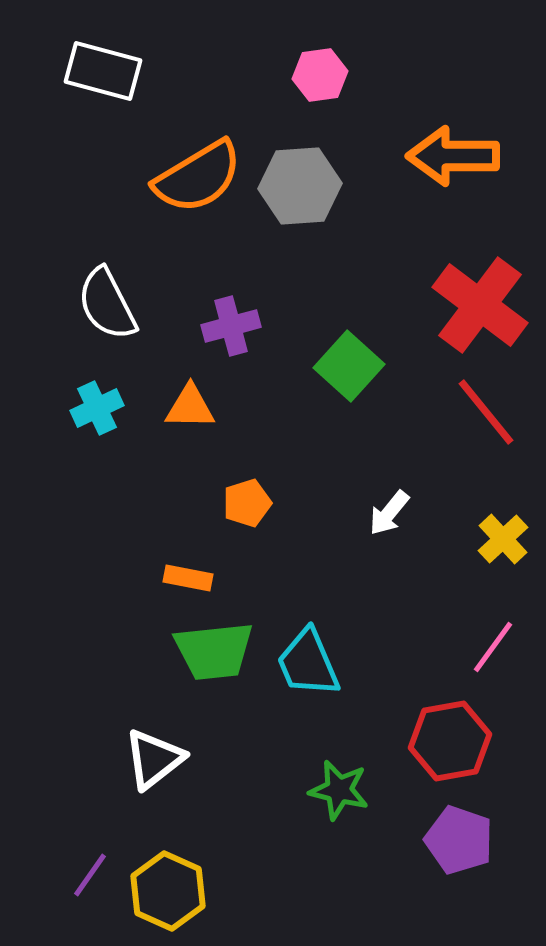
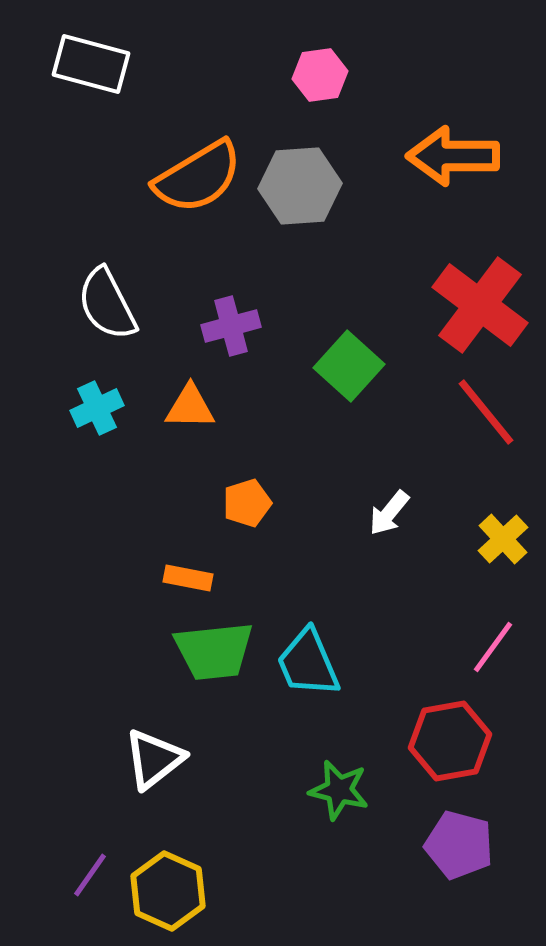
white rectangle: moved 12 px left, 7 px up
purple pentagon: moved 5 px down; rotated 4 degrees counterclockwise
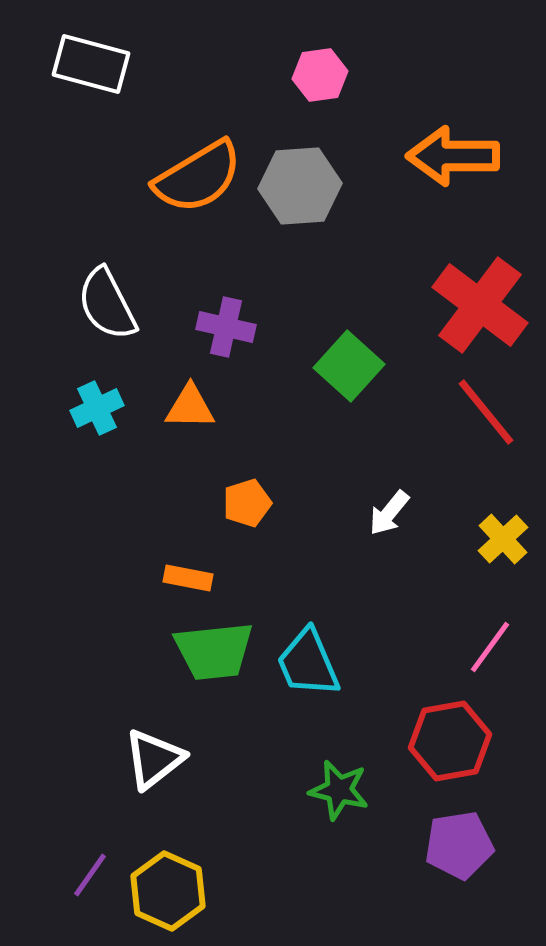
purple cross: moved 5 px left, 1 px down; rotated 28 degrees clockwise
pink line: moved 3 px left
purple pentagon: rotated 24 degrees counterclockwise
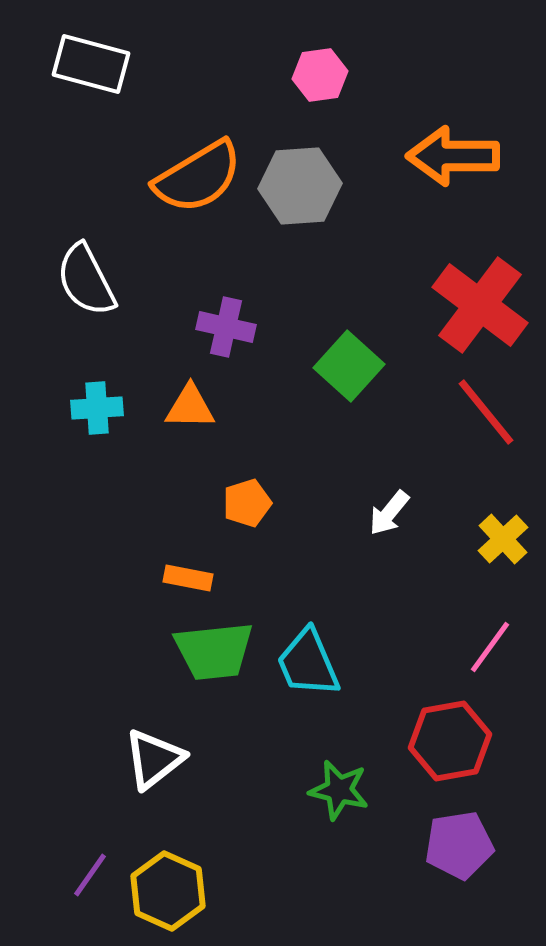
white semicircle: moved 21 px left, 24 px up
cyan cross: rotated 21 degrees clockwise
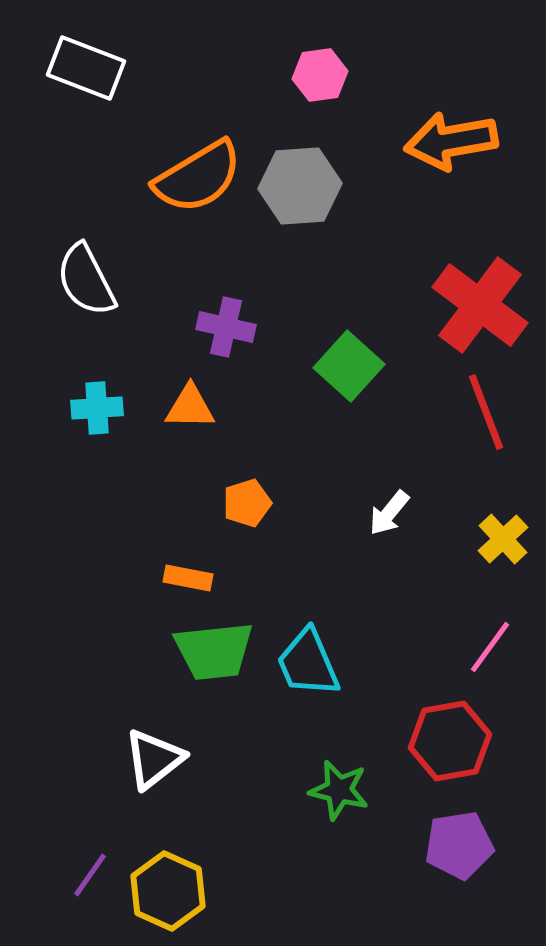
white rectangle: moved 5 px left, 4 px down; rotated 6 degrees clockwise
orange arrow: moved 2 px left, 15 px up; rotated 10 degrees counterclockwise
red line: rotated 18 degrees clockwise
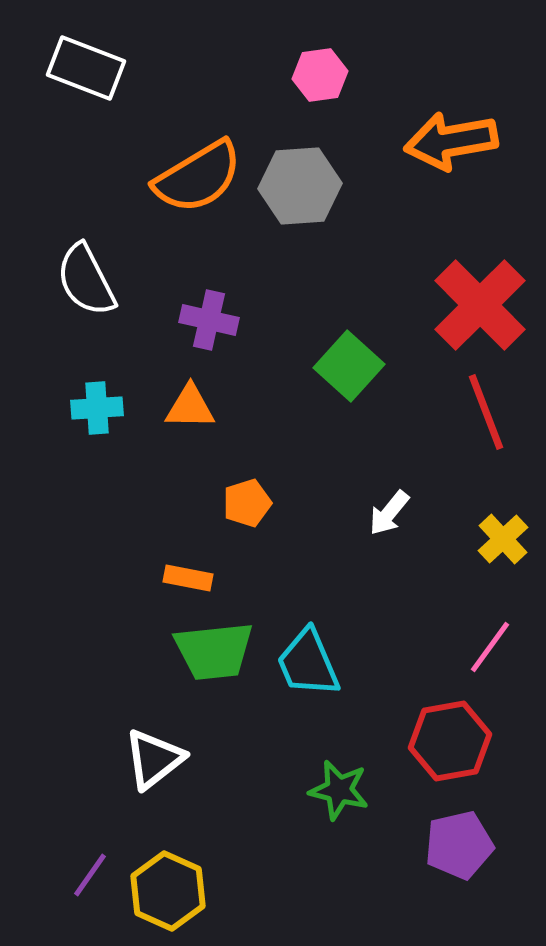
red cross: rotated 8 degrees clockwise
purple cross: moved 17 px left, 7 px up
purple pentagon: rotated 4 degrees counterclockwise
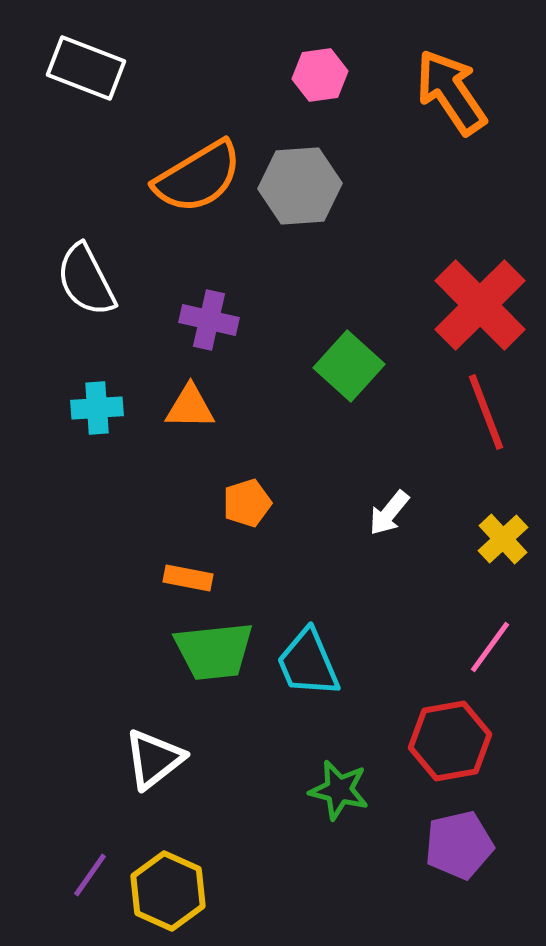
orange arrow: moved 49 px up; rotated 66 degrees clockwise
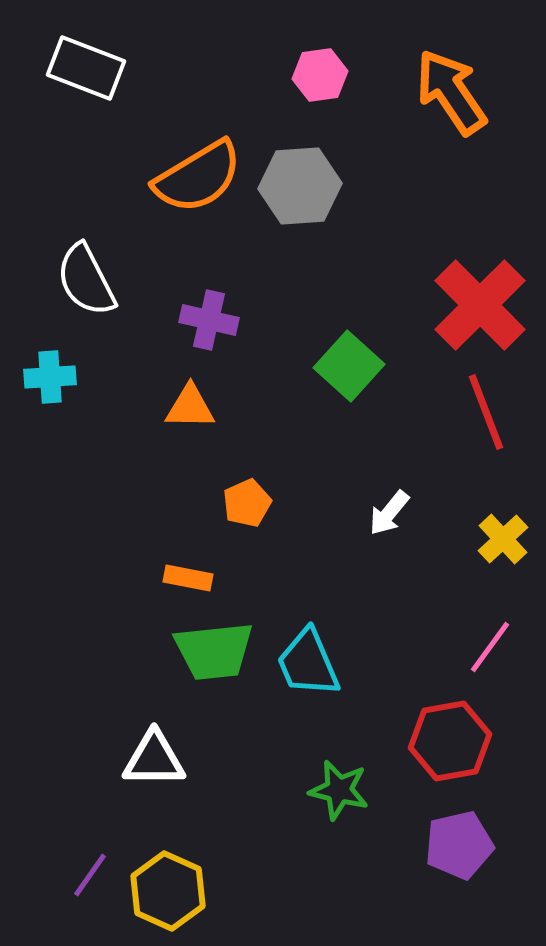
cyan cross: moved 47 px left, 31 px up
orange pentagon: rotated 6 degrees counterclockwise
white triangle: rotated 38 degrees clockwise
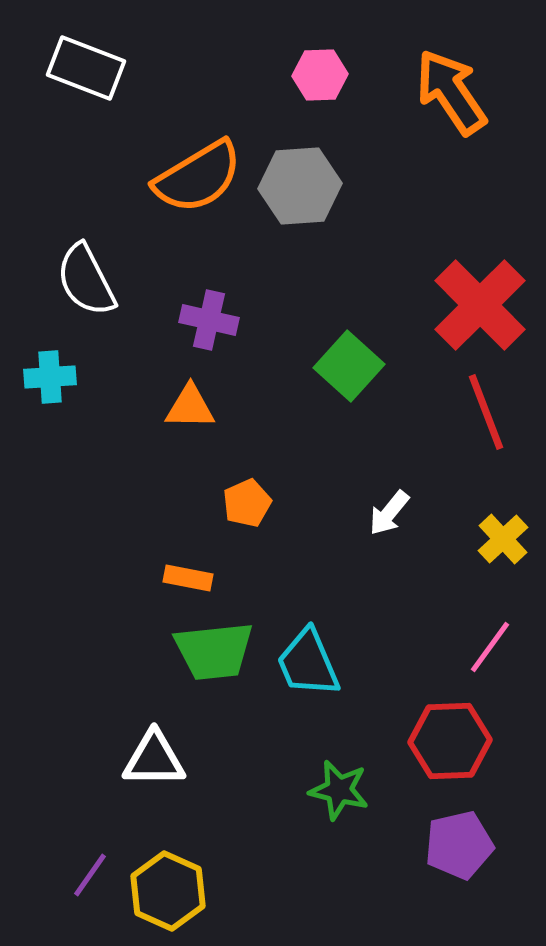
pink hexagon: rotated 6 degrees clockwise
red hexagon: rotated 8 degrees clockwise
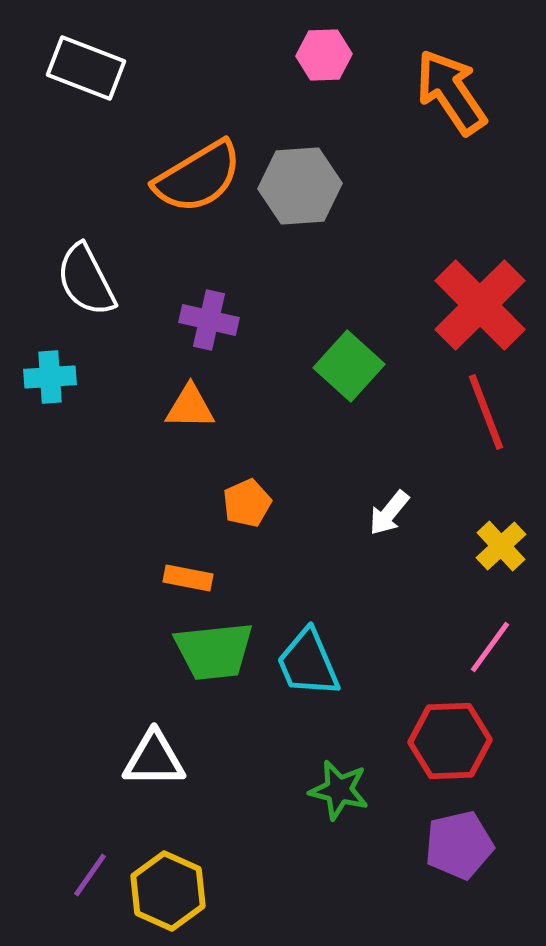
pink hexagon: moved 4 px right, 20 px up
yellow cross: moved 2 px left, 7 px down
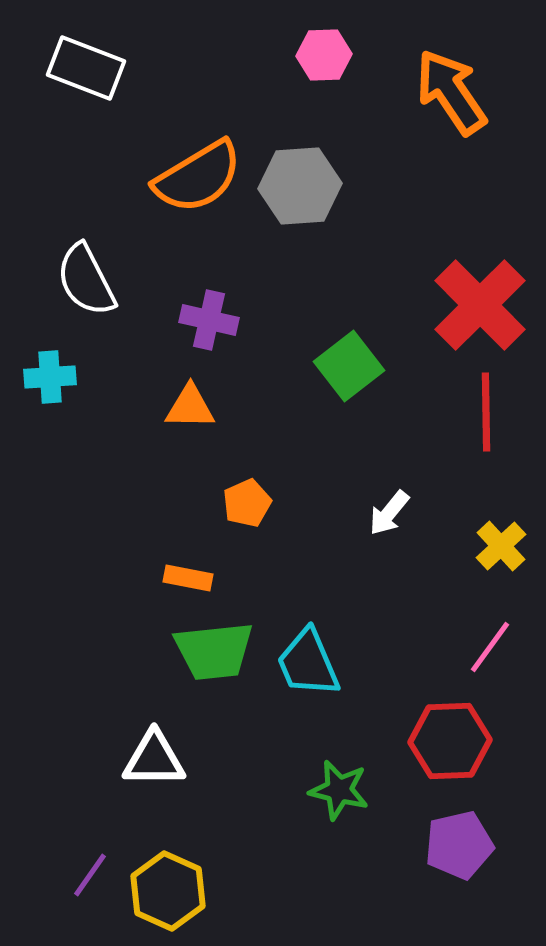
green square: rotated 10 degrees clockwise
red line: rotated 20 degrees clockwise
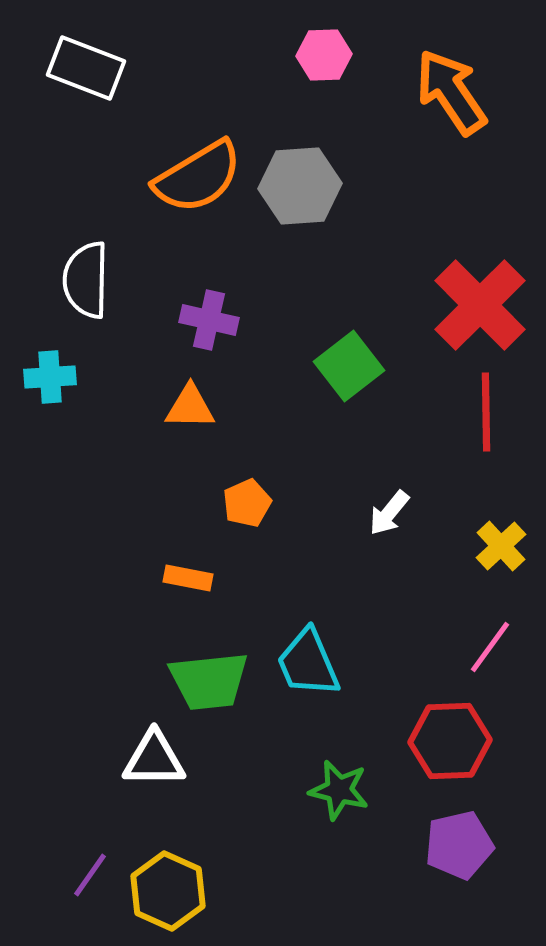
white semicircle: rotated 28 degrees clockwise
green trapezoid: moved 5 px left, 30 px down
